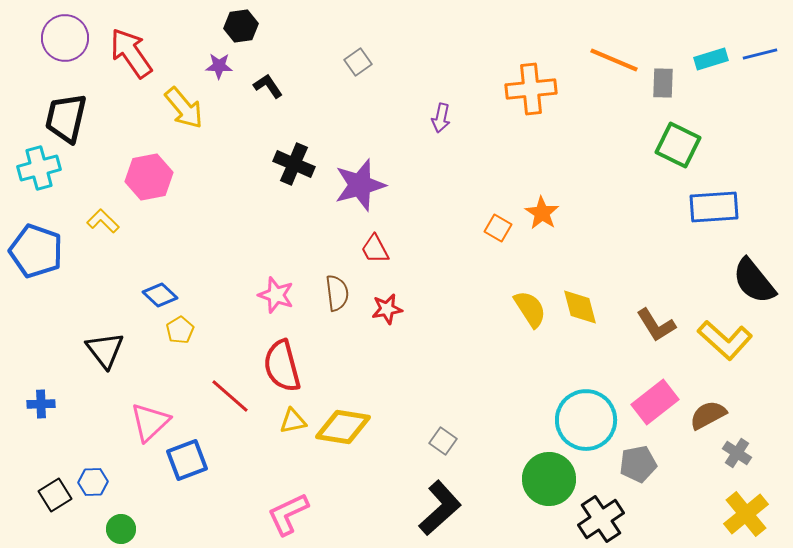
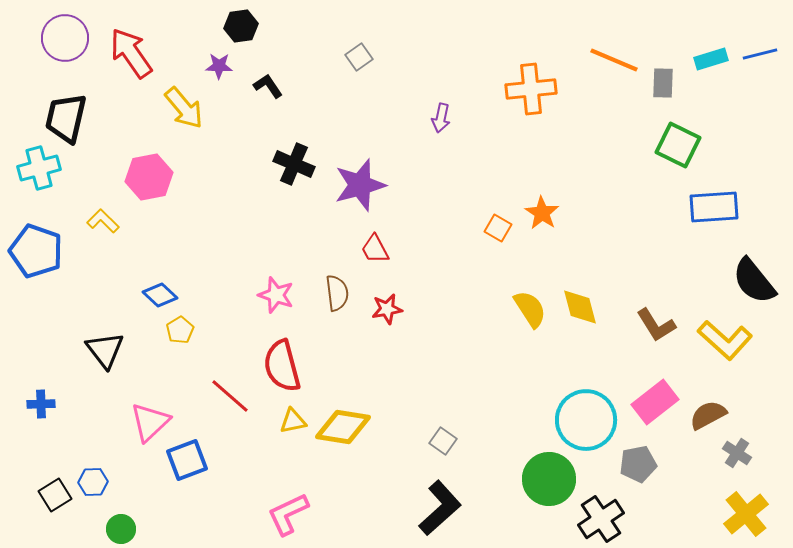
gray square at (358, 62): moved 1 px right, 5 px up
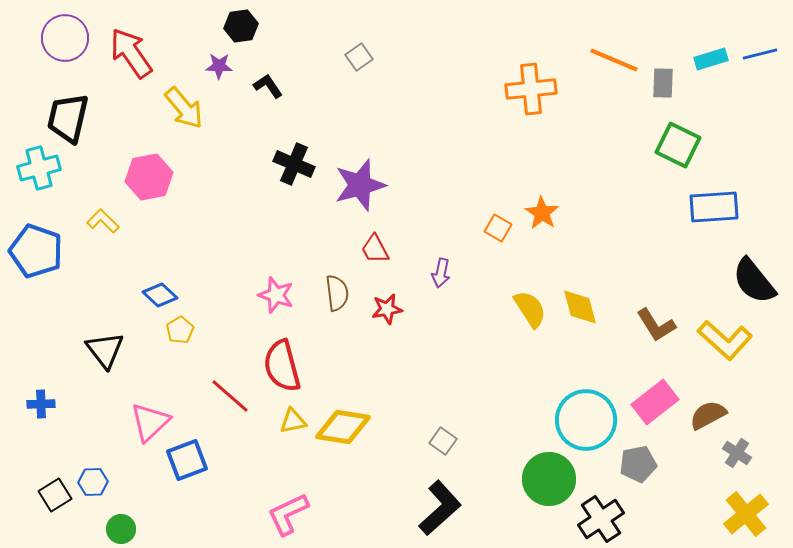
black trapezoid at (66, 118): moved 2 px right
purple arrow at (441, 118): moved 155 px down
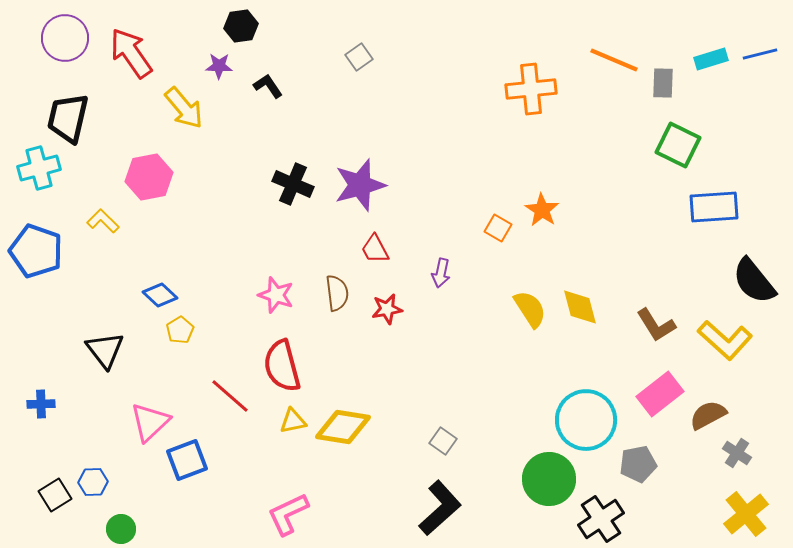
black cross at (294, 164): moved 1 px left, 20 px down
orange star at (542, 213): moved 3 px up
pink rectangle at (655, 402): moved 5 px right, 8 px up
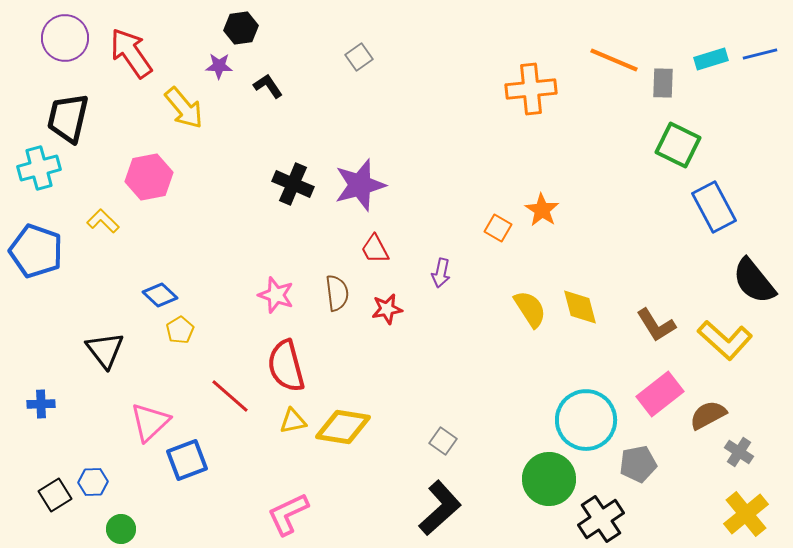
black hexagon at (241, 26): moved 2 px down
blue rectangle at (714, 207): rotated 66 degrees clockwise
red semicircle at (282, 366): moved 4 px right
gray cross at (737, 453): moved 2 px right, 1 px up
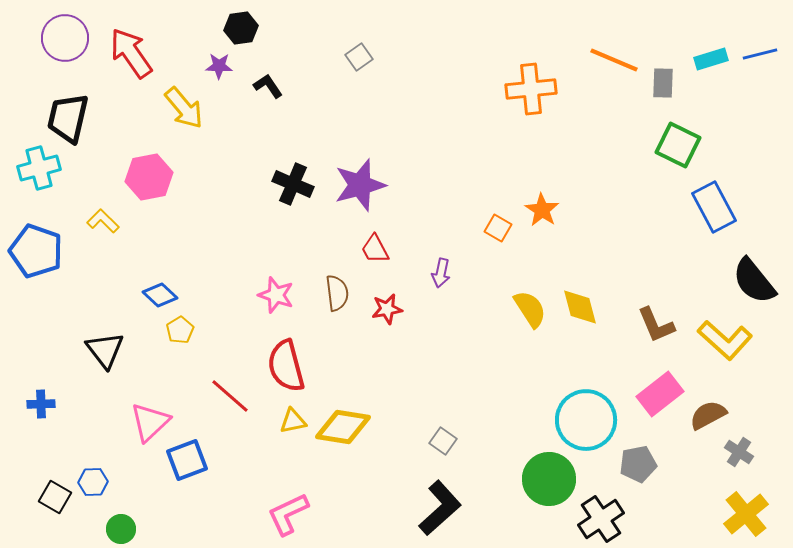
brown L-shape at (656, 325): rotated 9 degrees clockwise
black square at (55, 495): moved 2 px down; rotated 28 degrees counterclockwise
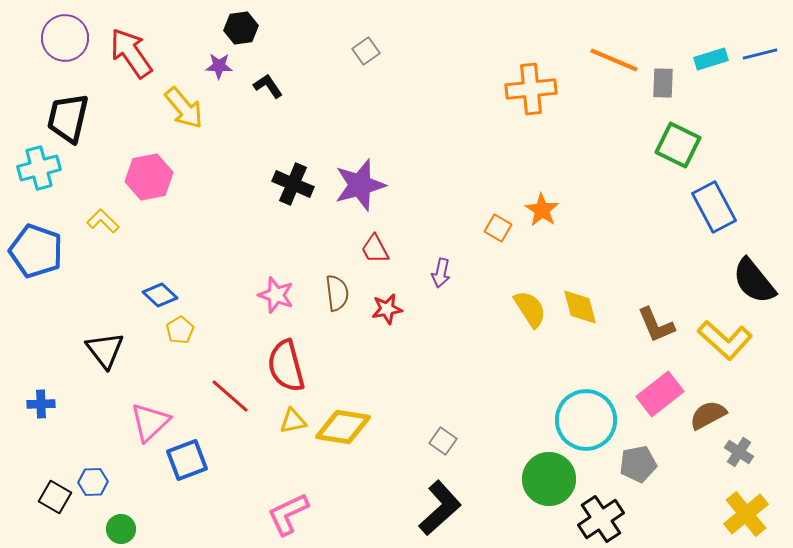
gray square at (359, 57): moved 7 px right, 6 px up
